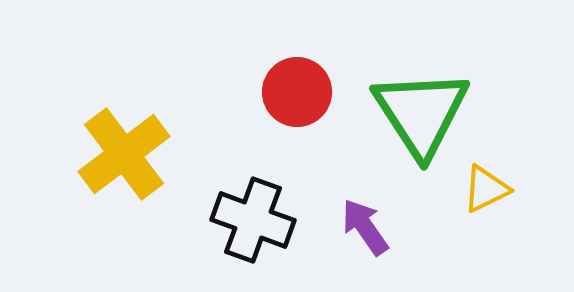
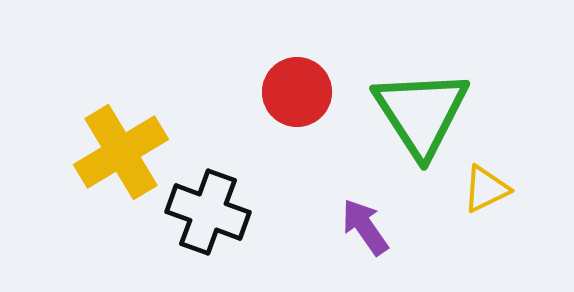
yellow cross: moved 3 px left, 2 px up; rotated 6 degrees clockwise
black cross: moved 45 px left, 8 px up
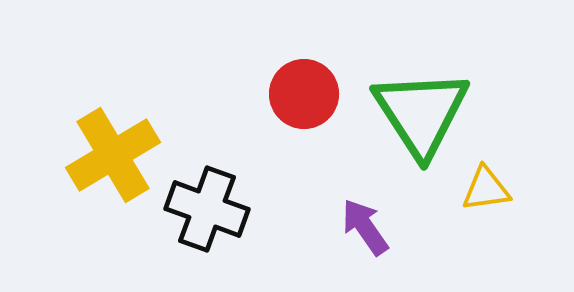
red circle: moved 7 px right, 2 px down
yellow cross: moved 8 px left, 3 px down
yellow triangle: rotated 18 degrees clockwise
black cross: moved 1 px left, 3 px up
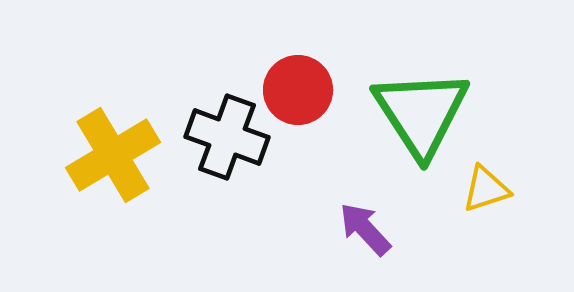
red circle: moved 6 px left, 4 px up
yellow triangle: rotated 10 degrees counterclockwise
black cross: moved 20 px right, 72 px up
purple arrow: moved 2 px down; rotated 8 degrees counterclockwise
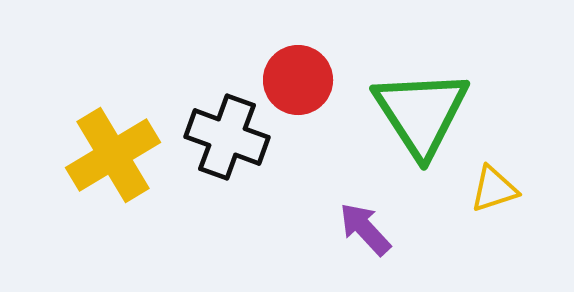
red circle: moved 10 px up
yellow triangle: moved 8 px right
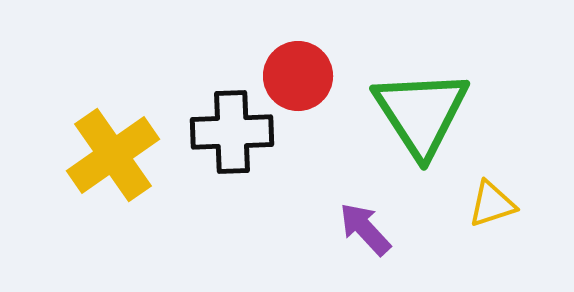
red circle: moved 4 px up
black cross: moved 5 px right, 5 px up; rotated 22 degrees counterclockwise
yellow cross: rotated 4 degrees counterclockwise
yellow triangle: moved 2 px left, 15 px down
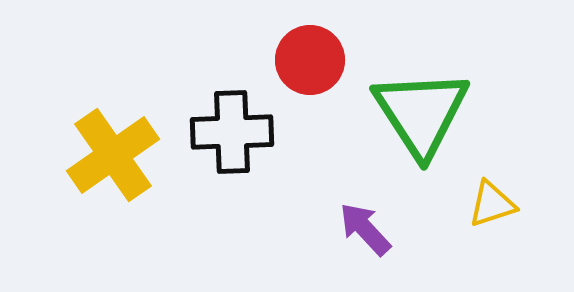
red circle: moved 12 px right, 16 px up
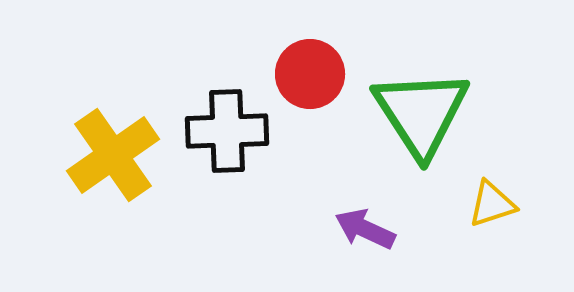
red circle: moved 14 px down
black cross: moved 5 px left, 1 px up
purple arrow: rotated 22 degrees counterclockwise
